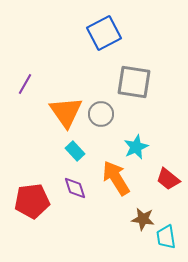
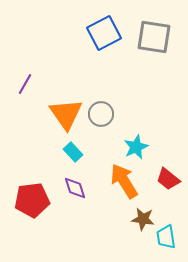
gray square: moved 20 px right, 45 px up
orange triangle: moved 2 px down
cyan rectangle: moved 2 px left, 1 px down
orange arrow: moved 8 px right, 3 px down
red pentagon: moved 1 px up
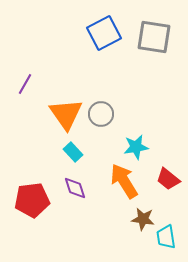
cyan star: rotated 15 degrees clockwise
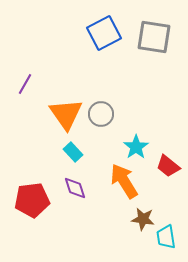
cyan star: rotated 25 degrees counterclockwise
red trapezoid: moved 13 px up
